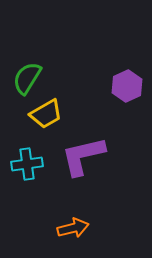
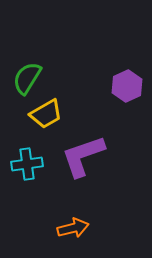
purple L-shape: rotated 6 degrees counterclockwise
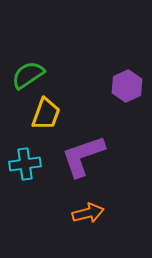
green semicircle: moved 1 px right, 3 px up; rotated 24 degrees clockwise
yellow trapezoid: rotated 40 degrees counterclockwise
cyan cross: moved 2 px left
orange arrow: moved 15 px right, 15 px up
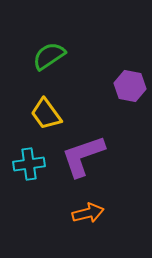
green semicircle: moved 21 px right, 19 px up
purple hexagon: moved 3 px right; rotated 24 degrees counterclockwise
yellow trapezoid: rotated 124 degrees clockwise
cyan cross: moved 4 px right
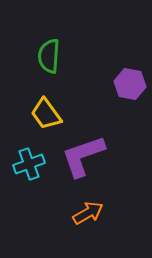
green semicircle: rotated 52 degrees counterclockwise
purple hexagon: moved 2 px up
cyan cross: rotated 12 degrees counterclockwise
orange arrow: rotated 16 degrees counterclockwise
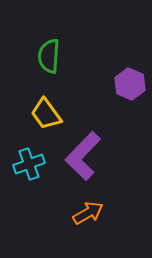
purple hexagon: rotated 12 degrees clockwise
purple L-shape: rotated 27 degrees counterclockwise
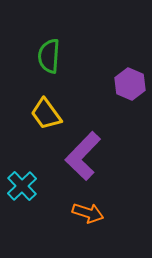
cyan cross: moved 7 px left, 22 px down; rotated 24 degrees counterclockwise
orange arrow: rotated 48 degrees clockwise
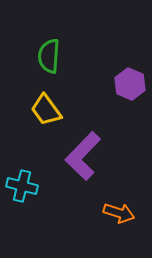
yellow trapezoid: moved 4 px up
cyan cross: rotated 32 degrees counterclockwise
orange arrow: moved 31 px right
